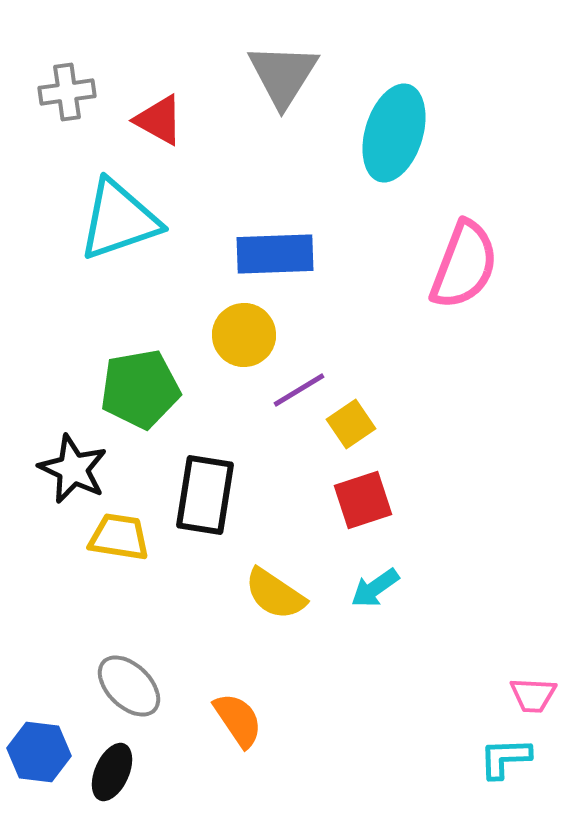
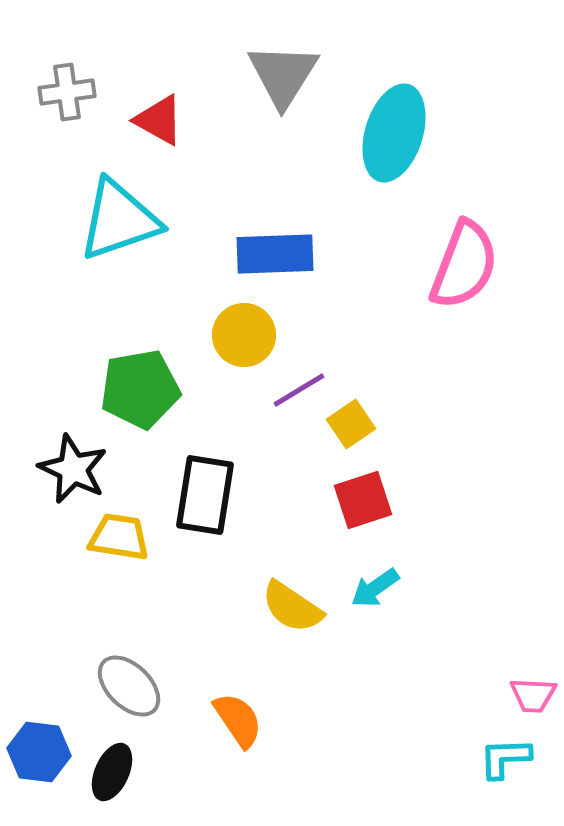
yellow semicircle: moved 17 px right, 13 px down
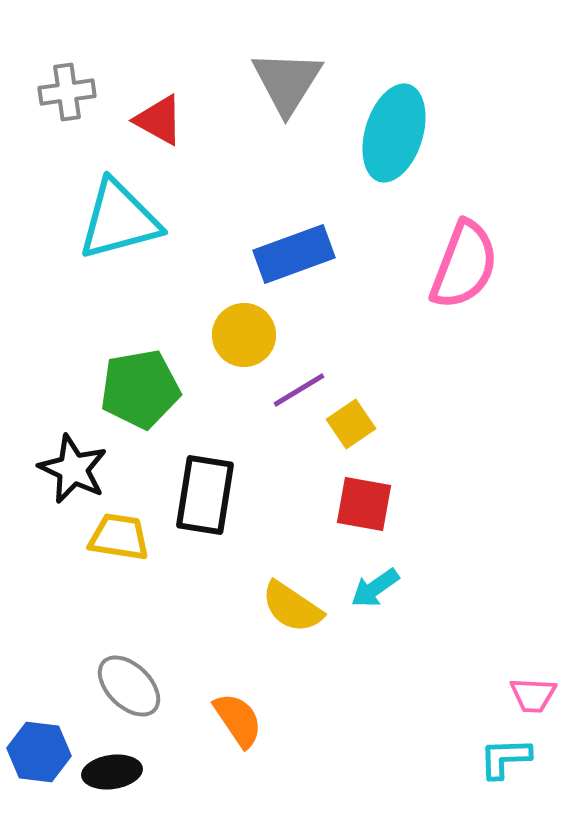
gray triangle: moved 4 px right, 7 px down
cyan triangle: rotated 4 degrees clockwise
blue rectangle: moved 19 px right; rotated 18 degrees counterclockwise
red square: moved 1 px right, 4 px down; rotated 28 degrees clockwise
black ellipse: rotated 58 degrees clockwise
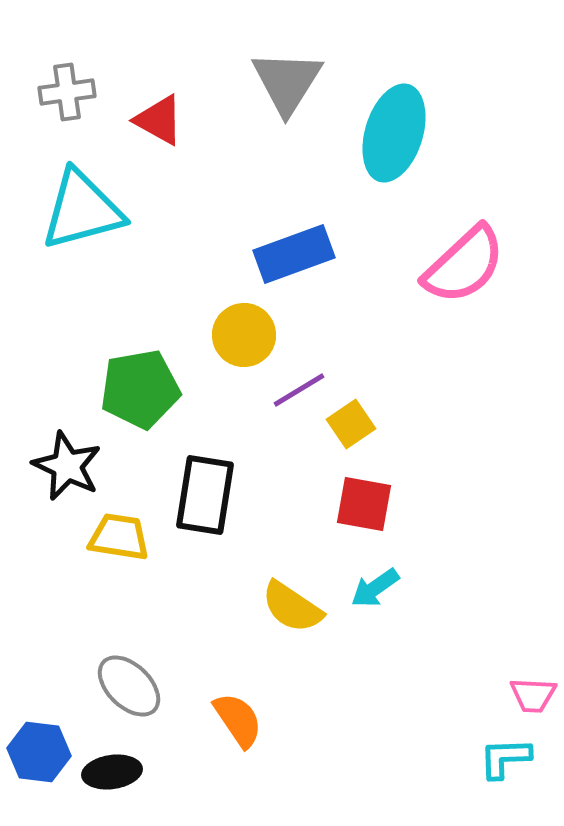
cyan triangle: moved 37 px left, 10 px up
pink semicircle: rotated 26 degrees clockwise
black star: moved 6 px left, 3 px up
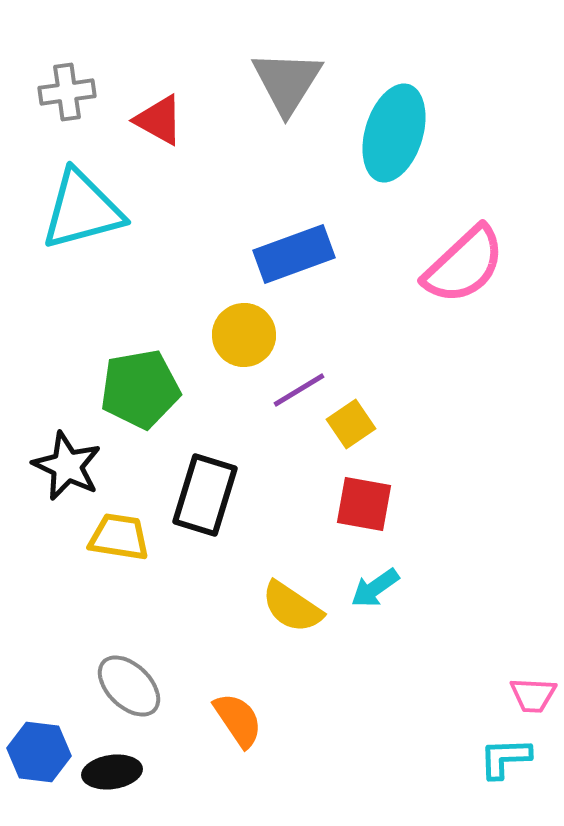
black rectangle: rotated 8 degrees clockwise
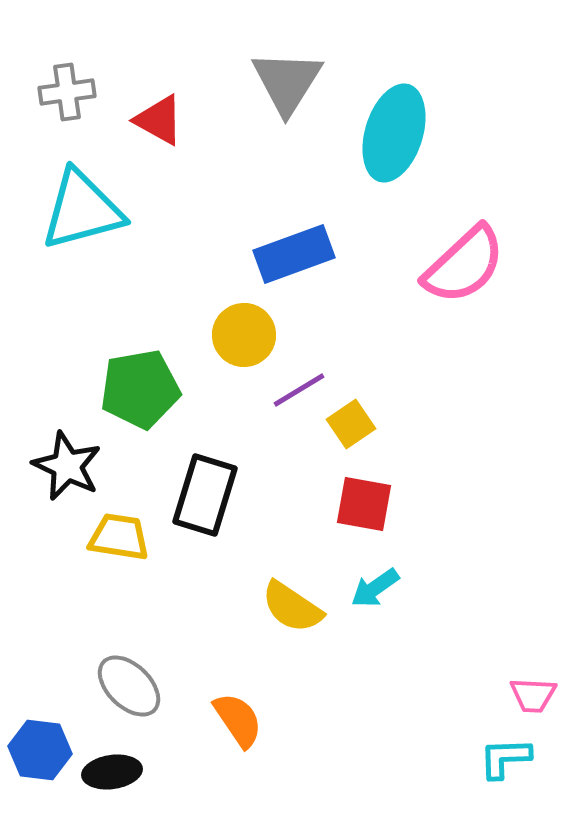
blue hexagon: moved 1 px right, 2 px up
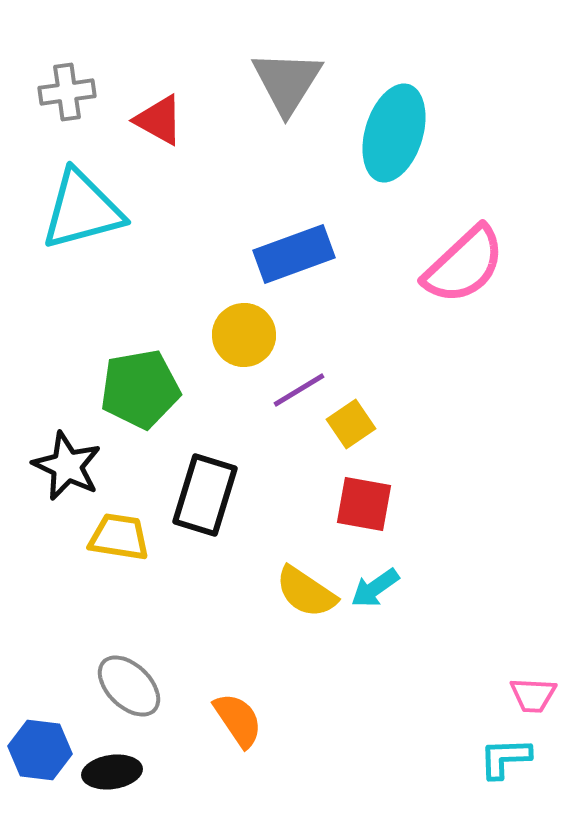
yellow semicircle: moved 14 px right, 15 px up
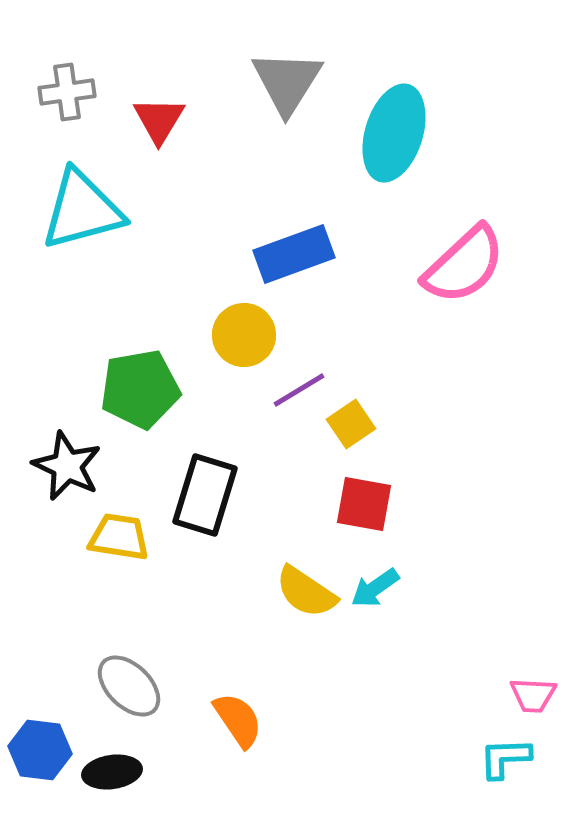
red triangle: rotated 32 degrees clockwise
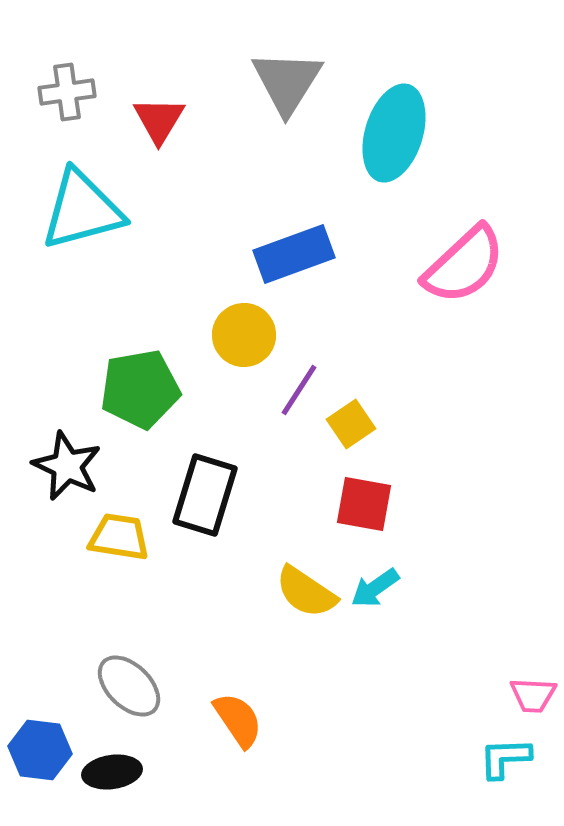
purple line: rotated 26 degrees counterclockwise
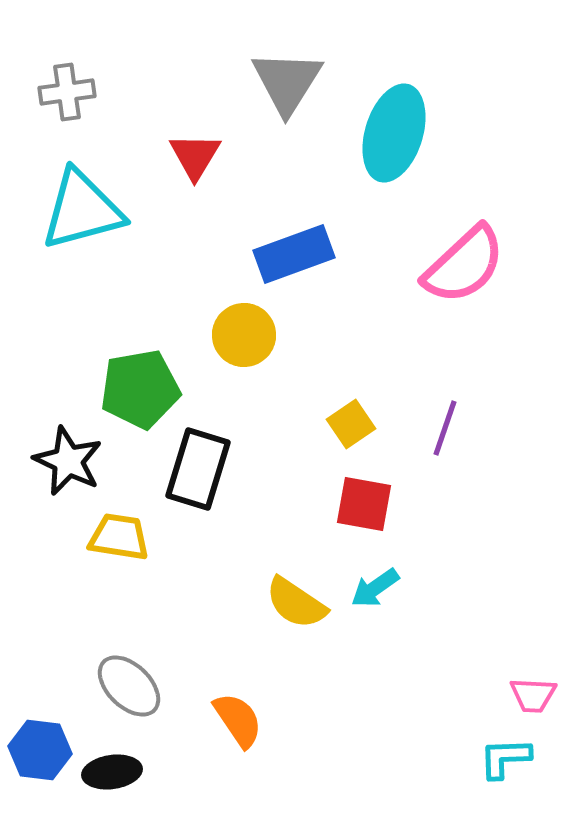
red triangle: moved 36 px right, 36 px down
purple line: moved 146 px right, 38 px down; rotated 14 degrees counterclockwise
black star: moved 1 px right, 5 px up
black rectangle: moved 7 px left, 26 px up
yellow semicircle: moved 10 px left, 11 px down
